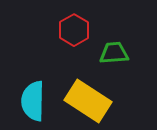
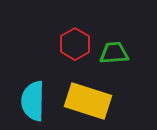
red hexagon: moved 1 px right, 14 px down
yellow rectangle: rotated 15 degrees counterclockwise
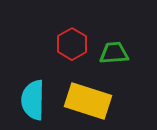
red hexagon: moved 3 px left
cyan semicircle: moved 1 px up
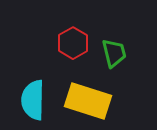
red hexagon: moved 1 px right, 1 px up
green trapezoid: rotated 80 degrees clockwise
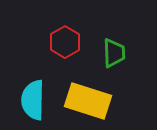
red hexagon: moved 8 px left, 1 px up
green trapezoid: rotated 12 degrees clockwise
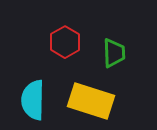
yellow rectangle: moved 3 px right
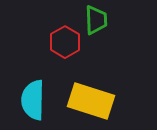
green trapezoid: moved 18 px left, 33 px up
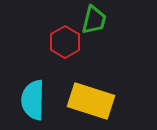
green trapezoid: moved 2 px left; rotated 16 degrees clockwise
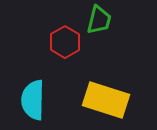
green trapezoid: moved 5 px right
yellow rectangle: moved 15 px right, 1 px up
